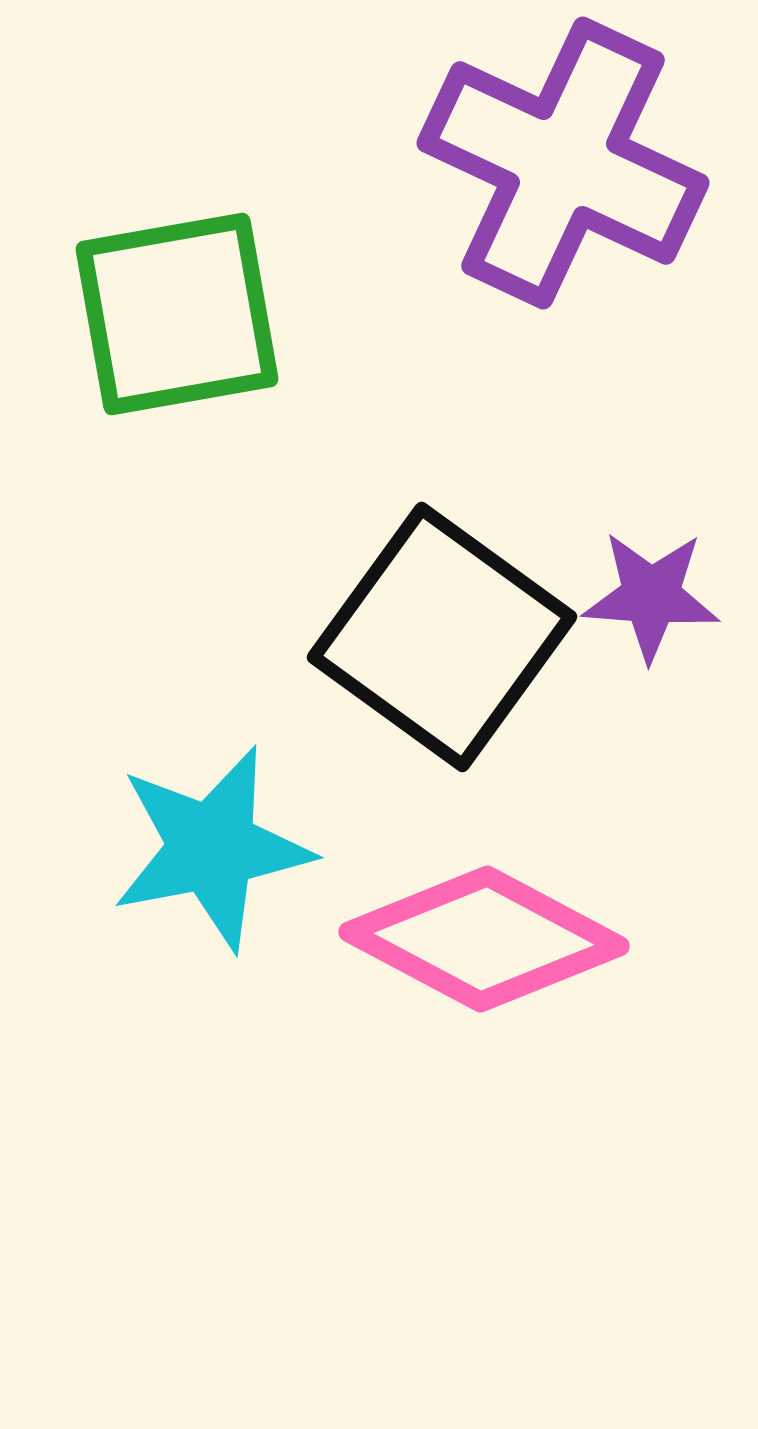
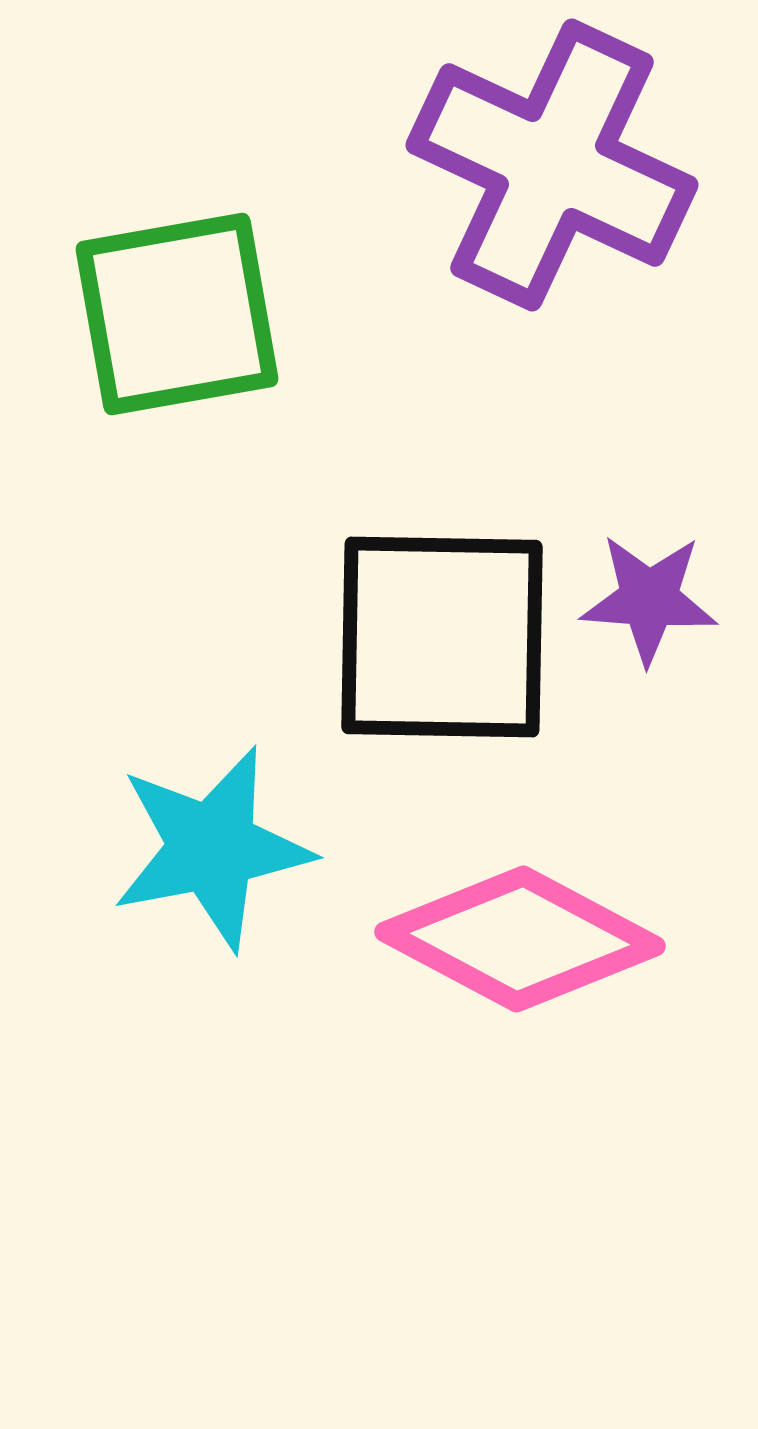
purple cross: moved 11 px left, 2 px down
purple star: moved 2 px left, 3 px down
black square: rotated 35 degrees counterclockwise
pink diamond: moved 36 px right
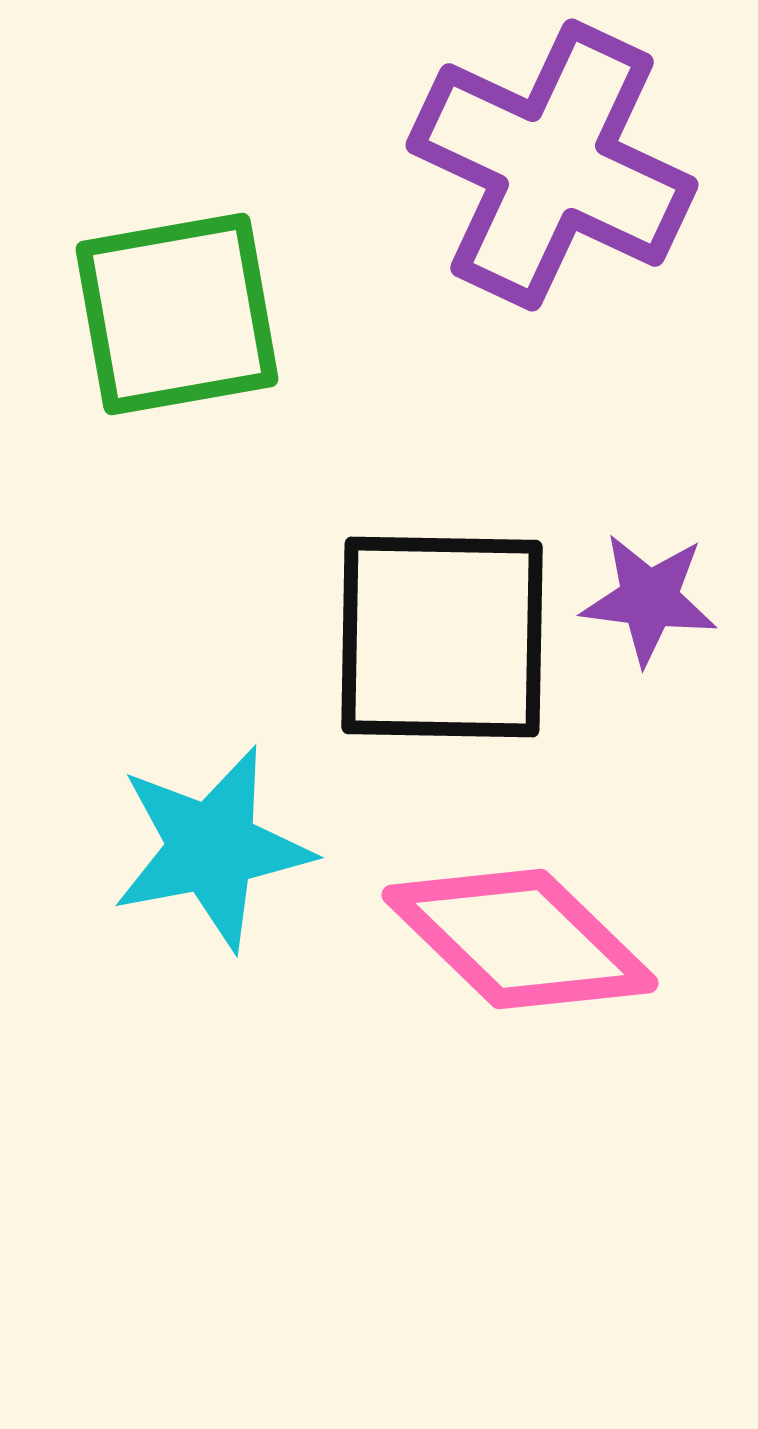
purple star: rotated 3 degrees clockwise
pink diamond: rotated 16 degrees clockwise
